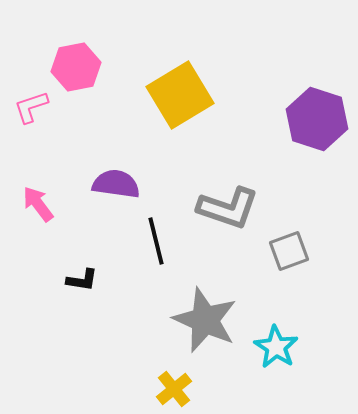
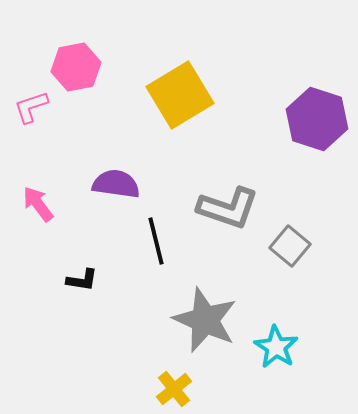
gray square: moved 1 px right, 5 px up; rotated 30 degrees counterclockwise
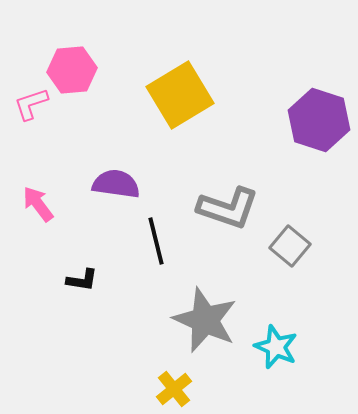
pink hexagon: moved 4 px left, 3 px down; rotated 6 degrees clockwise
pink L-shape: moved 3 px up
purple hexagon: moved 2 px right, 1 px down
cyan star: rotated 9 degrees counterclockwise
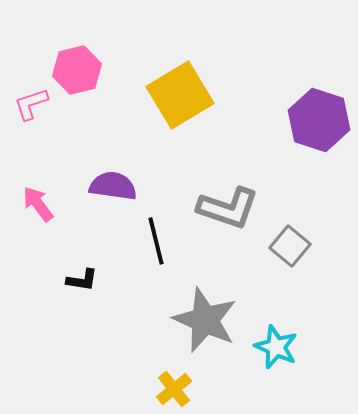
pink hexagon: moved 5 px right; rotated 9 degrees counterclockwise
purple semicircle: moved 3 px left, 2 px down
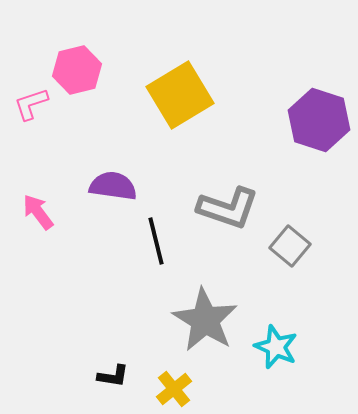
pink arrow: moved 8 px down
black L-shape: moved 31 px right, 96 px down
gray star: rotated 8 degrees clockwise
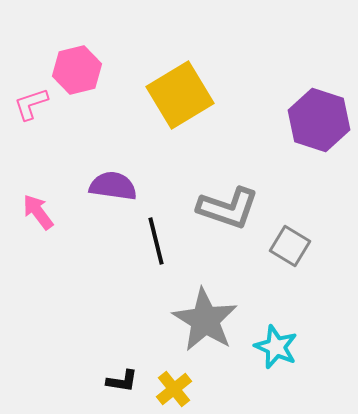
gray square: rotated 9 degrees counterclockwise
black L-shape: moved 9 px right, 5 px down
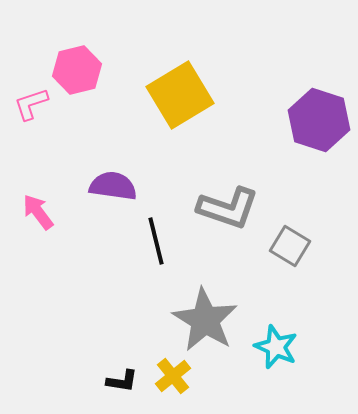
yellow cross: moved 1 px left, 13 px up
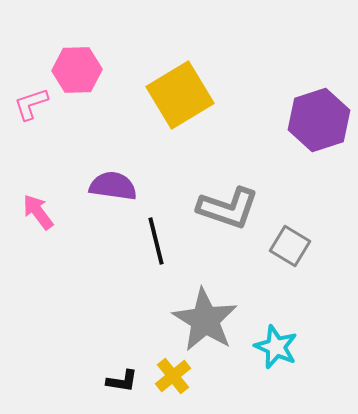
pink hexagon: rotated 12 degrees clockwise
purple hexagon: rotated 24 degrees clockwise
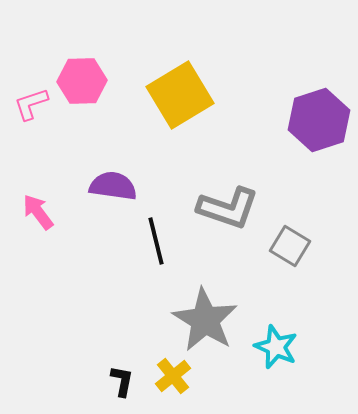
pink hexagon: moved 5 px right, 11 px down
black L-shape: rotated 88 degrees counterclockwise
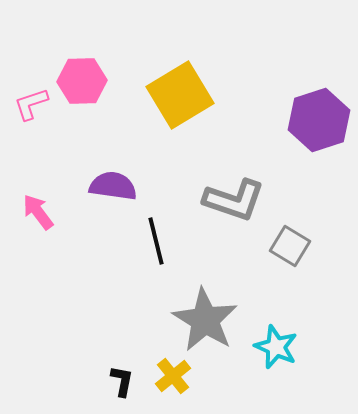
gray L-shape: moved 6 px right, 8 px up
